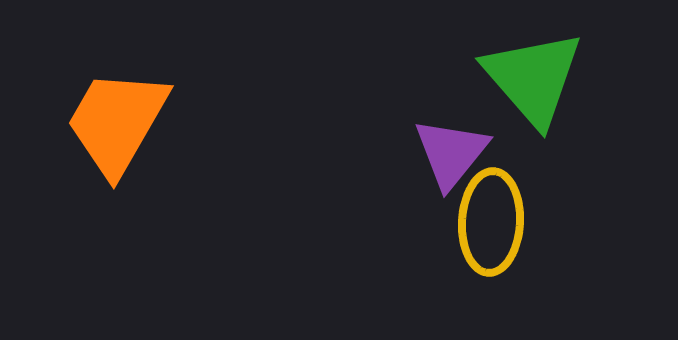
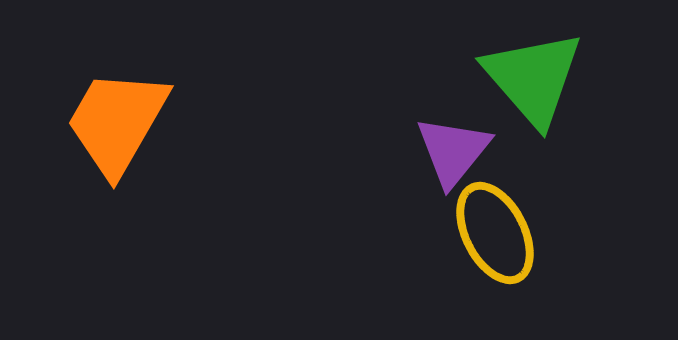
purple triangle: moved 2 px right, 2 px up
yellow ellipse: moved 4 px right, 11 px down; rotated 30 degrees counterclockwise
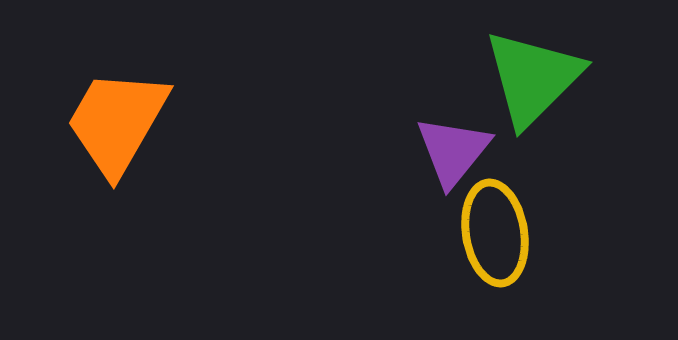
green triangle: rotated 26 degrees clockwise
yellow ellipse: rotated 18 degrees clockwise
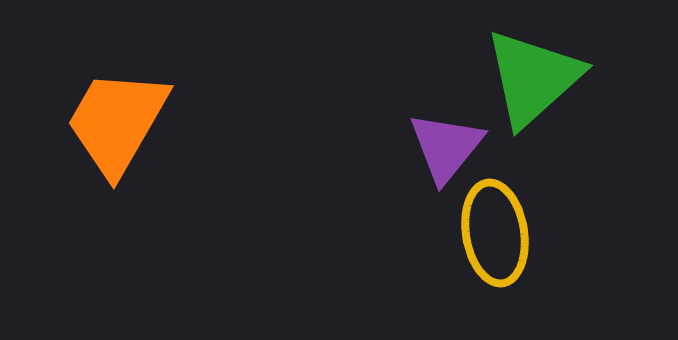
green triangle: rotated 3 degrees clockwise
purple triangle: moved 7 px left, 4 px up
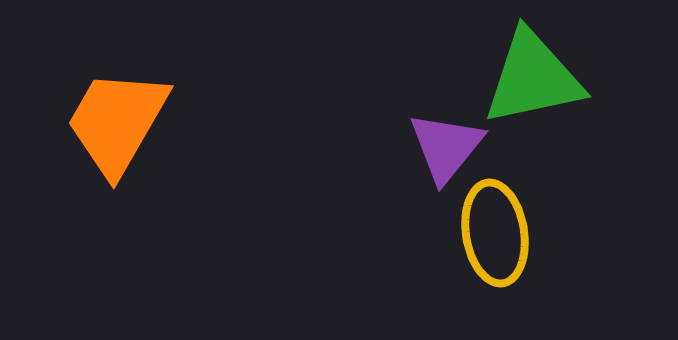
green triangle: rotated 30 degrees clockwise
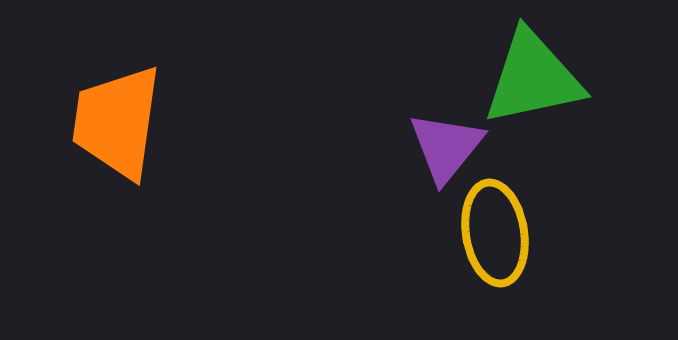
orange trapezoid: rotated 22 degrees counterclockwise
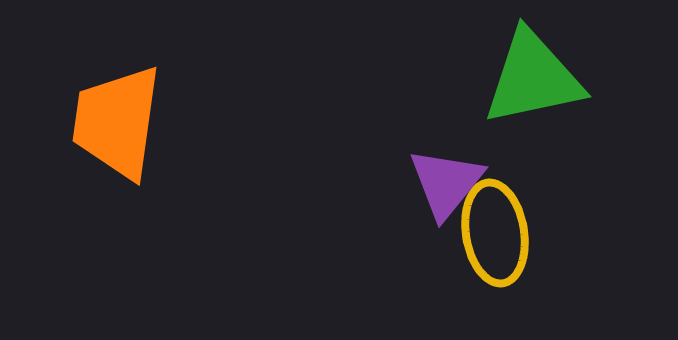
purple triangle: moved 36 px down
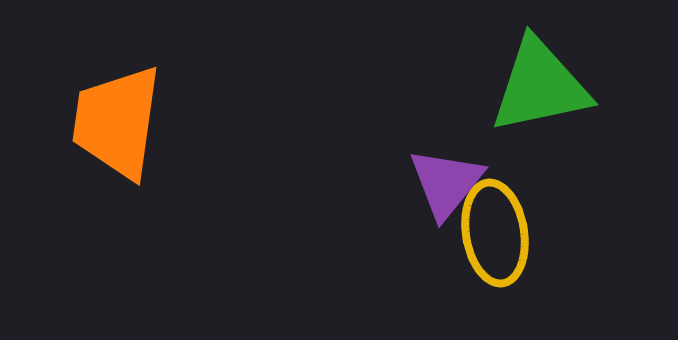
green triangle: moved 7 px right, 8 px down
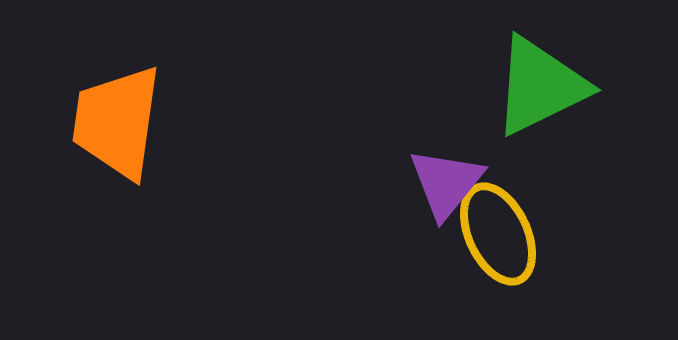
green triangle: rotated 14 degrees counterclockwise
yellow ellipse: moved 3 px right, 1 px down; rotated 16 degrees counterclockwise
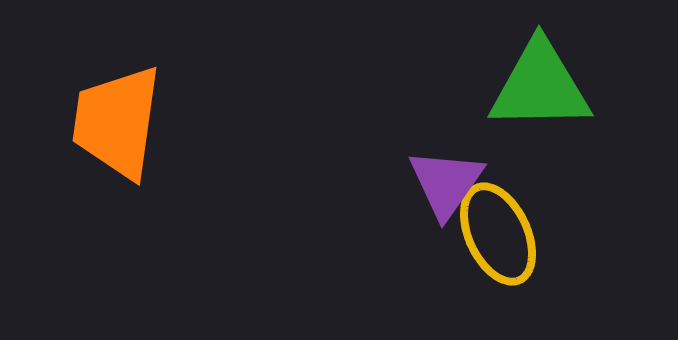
green triangle: rotated 25 degrees clockwise
purple triangle: rotated 4 degrees counterclockwise
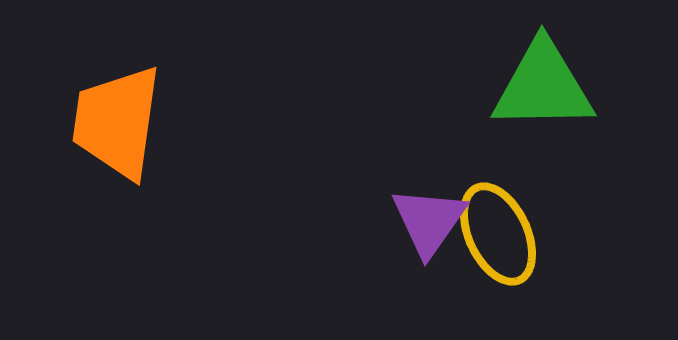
green triangle: moved 3 px right
purple triangle: moved 17 px left, 38 px down
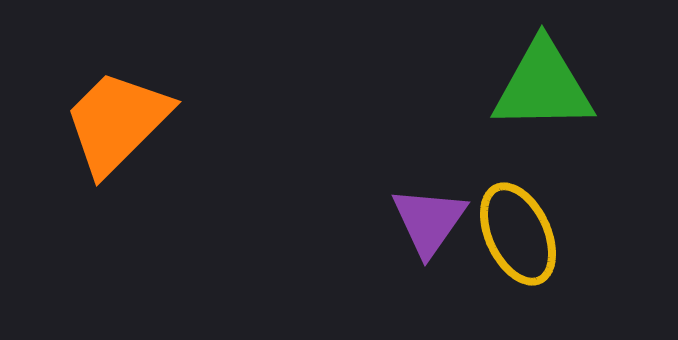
orange trapezoid: rotated 37 degrees clockwise
yellow ellipse: moved 20 px right
